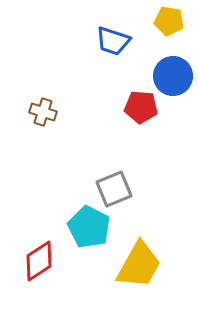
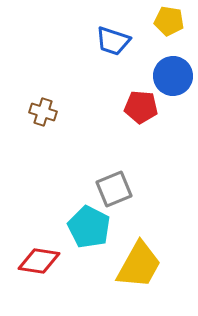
red diamond: rotated 42 degrees clockwise
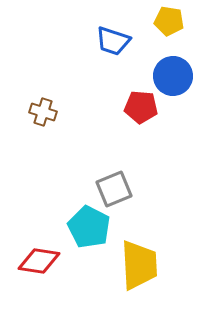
yellow trapezoid: rotated 32 degrees counterclockwise
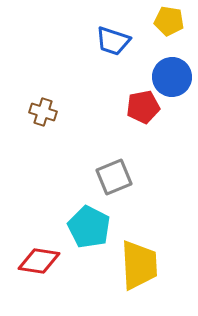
blue circle: moved 1 px left, 1 px down
red pentagon: moved 2 px right; rotated 16 degrees counterclockwise
gray square: moved 12 px up
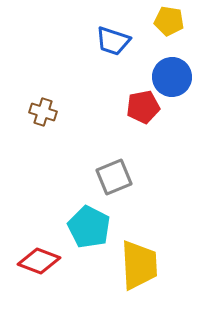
red diamond: rotated 12 degrees clockwise
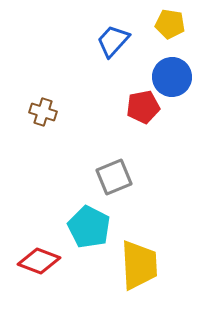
yellow pentagon: moved 1 px right, 3 px down
blue trapezoid: rotated 114 degrees clockwise
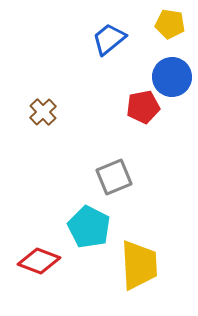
blue trapezoid: moved 4 px left, 2 px up; rotated 9 degrees clockwise
brown cross: rotated 28 degrees clockwise
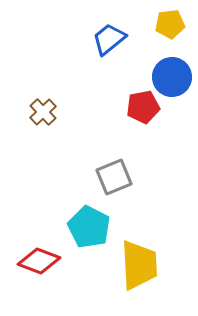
yellow pentagon: rotated 16 degrees counterclockwise
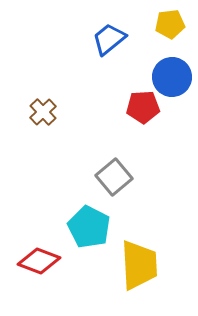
red pentagon: rotated 8 degrees clockwise
gray square: rotated 18 degrees counterclockwise
